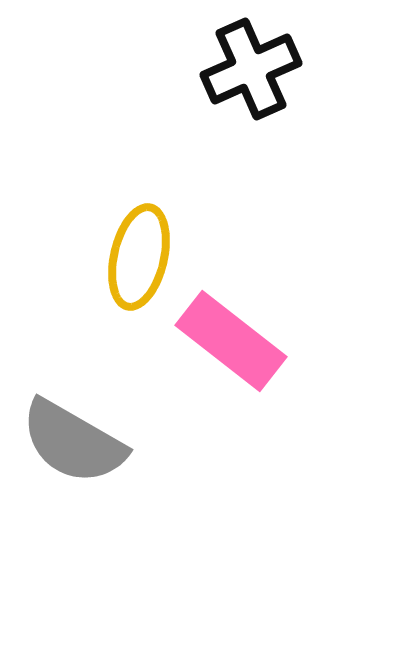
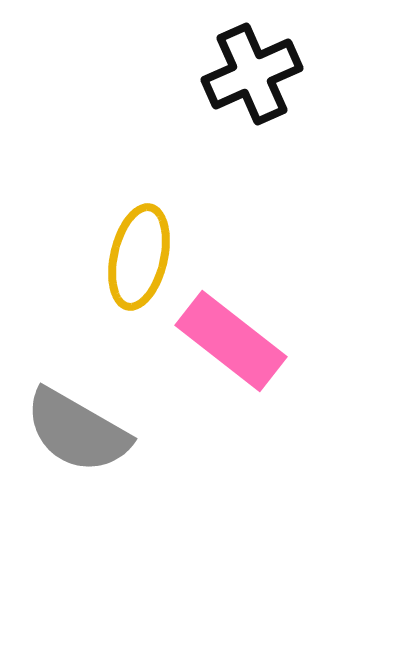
black cross: moved 1 px right, 5 px down
gray semicircle: moved 4 px right, 11 px up
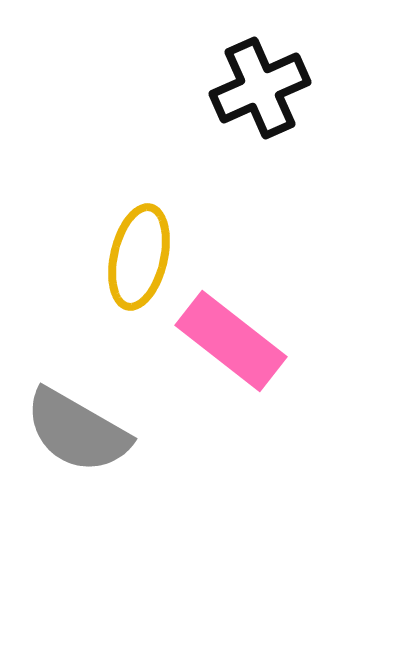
black cross: moved 8 px right, 14 px down
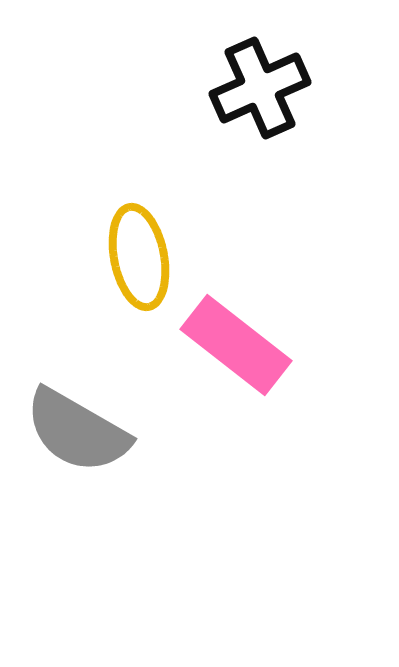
yellow ellipse: rotated 24 degrees counterclockwise
pink rectangle: moved 5 px right, 4 px down
